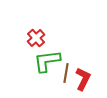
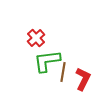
brown line: moved 3 px left, 1 px up
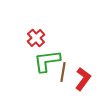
red L-shape: rotated 10 degrees clockwise
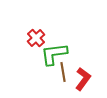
green L-shape: moved 7 px right, 7 px up
brown line: rotated 18 degrees counterclockwise
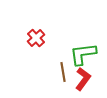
green L-shape: moved 29 px right
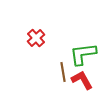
red L-shape: moved 1 px left, 1 px down; rotated 65 degrees counterclockwise
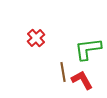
green L-shape: moved 5 px right, 5 px up
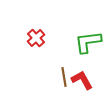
green L-shape: moved 7 px up
brown line: moved 1 px right, 5 px down
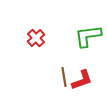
green L-shape: moved 6 px up
red L-shape: rotated 100 degrees clockwise
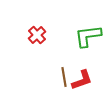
red cross: moved 1 px right, 3 px up
